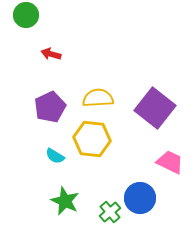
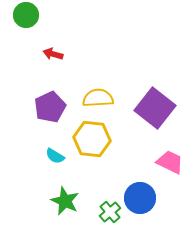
red arrow: moved 2 px right
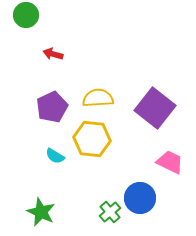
purple pentagon: moved 2 px right
green star: moved 24 px left, 11 px down
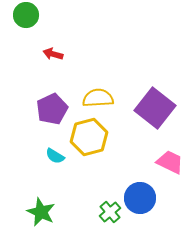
purple pentagon: moved 2 px down
yellow hexagon: moved 3 px left, 2 px up; rotated 21 degrees counterclockwise
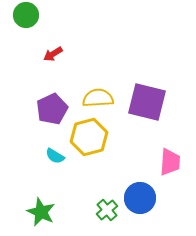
red arrow: rotated 48 degrees counterclockwise
purple square: moved 8 px left, 6 px up; rotated 24 degrees counterclockwise
pink trapezoid: rotated 68 degrees clockwise
green cross: moved 3 px left, 2 px up
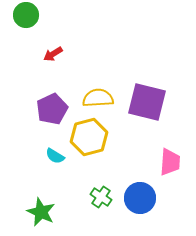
green cross: moved 6 px left, 13 px up; rotated 15 degrees counterclockwise
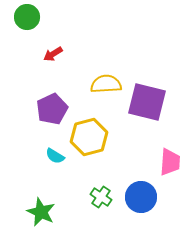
green circle: moved 1 px right, 2 px down
yellow semicircle: moved 8 px right, 14 px up
blue circle: moved 1 px right, 1 px up
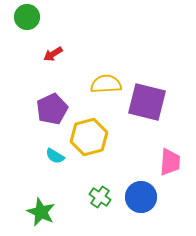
green cross: moved 1 px left
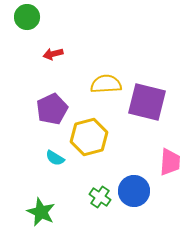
red arrow: rotated 18 degrees clockwise
cyan semicircle: moved 2 px down
blue circle: moved 7 px left, 6 px up
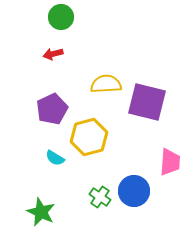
green circle: moved 34 px right
